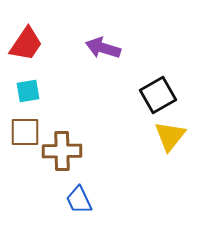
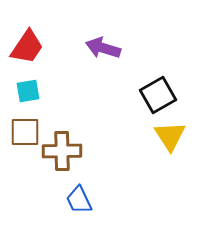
red trapezoid: moved 1 px right, 3 px down
yellow triangle: rotated 12 degrees counterclockwise
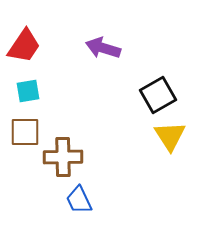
red trapezoid: moved 3 px left, 1 px up
brown cross: moved 1 px right, 6 px down
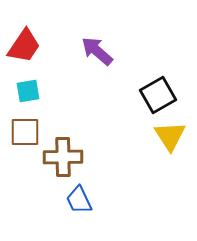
purple arrow: moved 6 px left, 3 px down; rotated 24 degrees clockwise
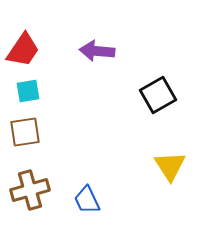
red trapezoid: moved 1 px left, 4 px down
purple arrow: rotated 36 degrees counterclockwise
brown square: rotated 8 degrees counterclockwise
yellow triangle: moved 30 px down
brown cross: moved 33 px left, 33 px down; rotated 15 degrees counterclockwise
blue trapezoid: moved 8 px right
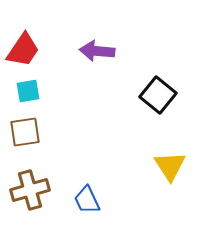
black square: rotated 21 degrees counterclockwise
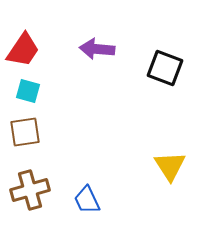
purple arrow: moved 2 px up
cyan square: rotated 25 degrees clockwise
black square: moved 7 px right, 27 px up; rotated 18 degrees counterclockwise
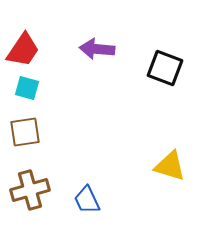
cyan square: moved 1 px left, 3 px up
yellow triangle: rotated 40 degrees counterclockwise
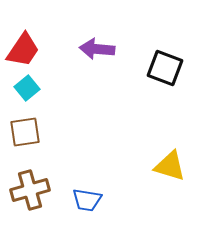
cyan square: rotated 35 degrees clockwise
blue trapezoid: rotated 56 degrees counterclockwise
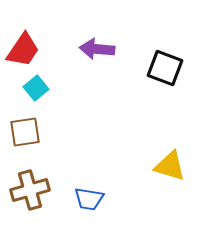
cyan square: moved 9 px right
blue trapezoid: moved 2 px right, 1 px up
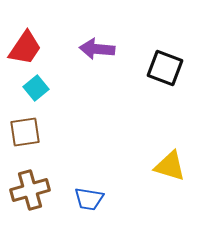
red trapezoid: moved 2 px right, 2 px up
